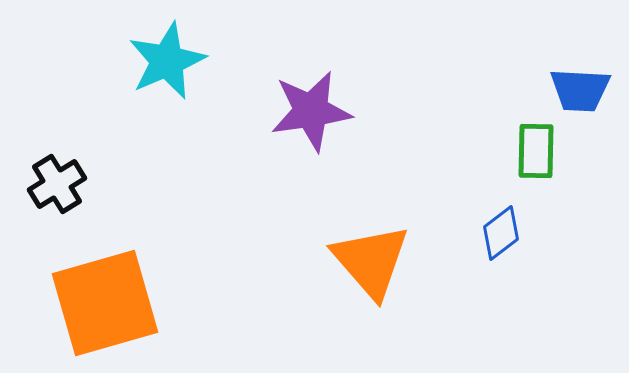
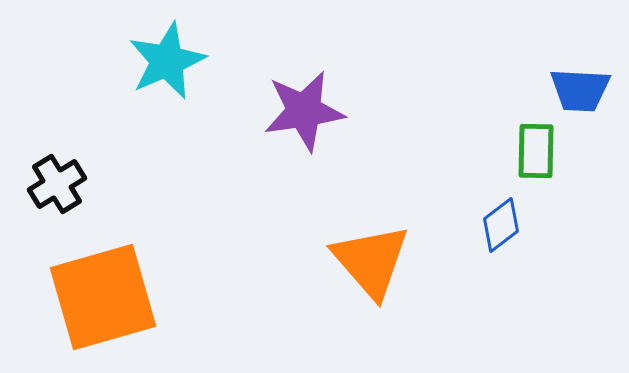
purple star: moved 7 px left
blue diamond: moved 8 px up
orange square: moved 2 px left, 6 px up
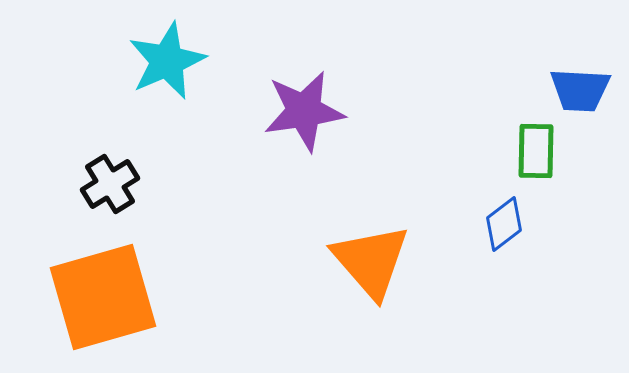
black cross: moved 53 px right
blue diamond: moved 3 px right, 1 px up
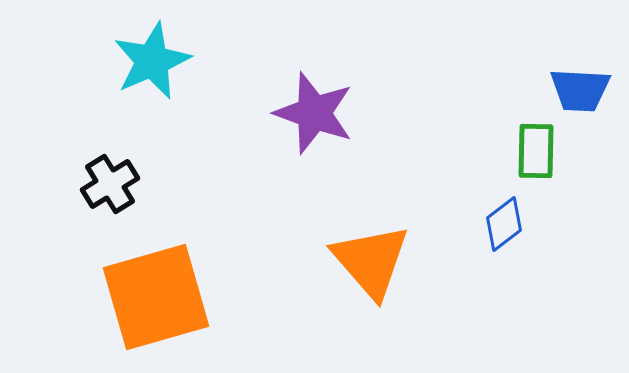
cyan star: moved 15 px left
purple star: moved 10 px right, 2 px down; rotated 28 degrees clockwise
orange square: moved 53 px right
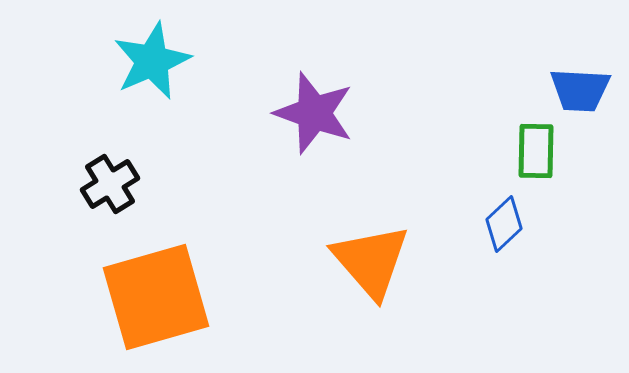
blue diamond: rotated 6 degrees counterclockwise
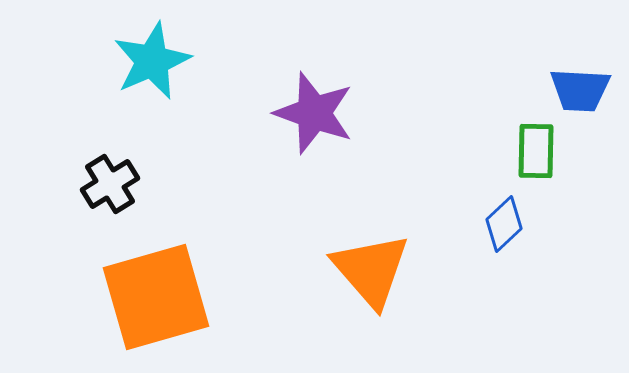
orange triangle: moved 9 px down
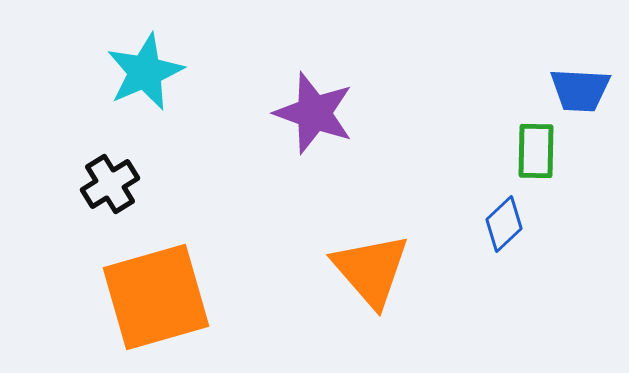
cyan star: moved 7 px left, 11 px down
